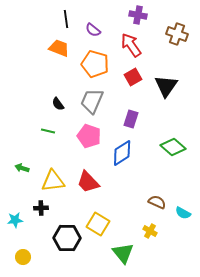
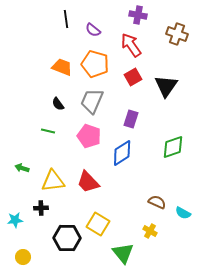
orange trapezoid: moved 3 px right, 19 px down
green diamond: rotated 60 degrees counterclockwise
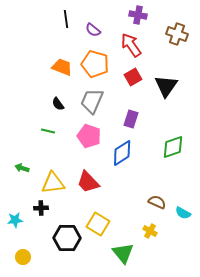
yellow triangle: moved 2 px down
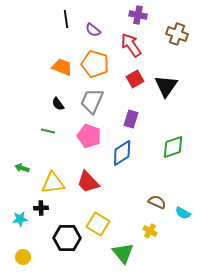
red square: moved 2 px right, 2 px down
cyan star: moved 5 px right, 1 px up
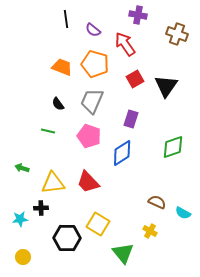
red arrow: moved 6 px left, 1 px up
